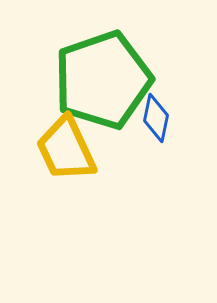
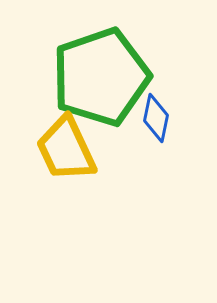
green pentagon: moved 2 px left, 3 px up
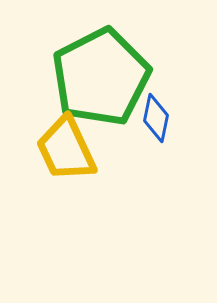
green pentagon: rotated 8 degrees counterclockwise
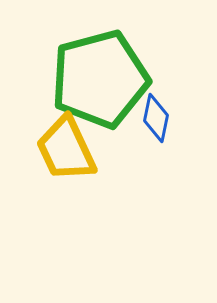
green pentagon: moved 1 px left, 2 px down; rotated 12 degrees clockwise
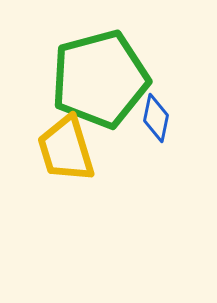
yellow trapezoid: rotated 8 degrees clockwise
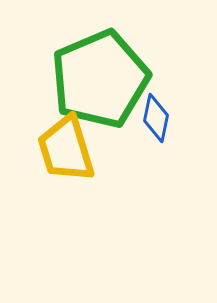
green pentagon: rotated 8 degrees counterclockwise
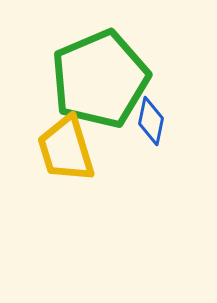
blue diamond: moved 5 px left, 3 px down
